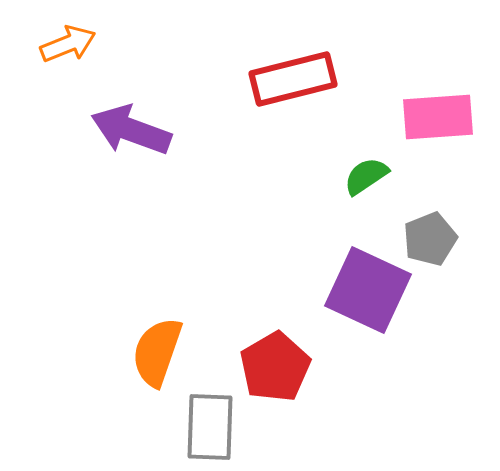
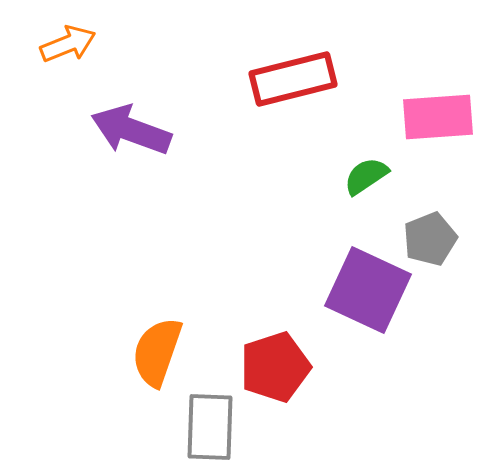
red pentagon: rotated 12 degrees clockwise
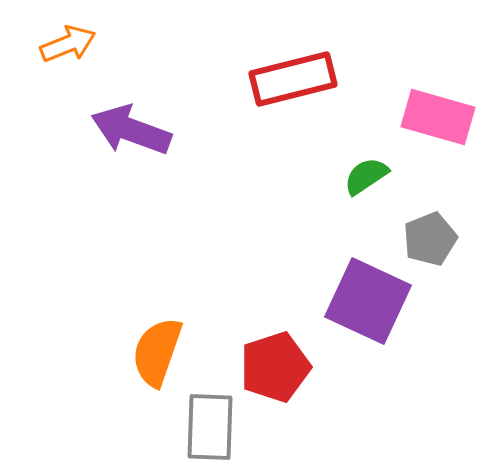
pink rectangle: rotated 20 degrees clockwise
purple square: moved 11 px down
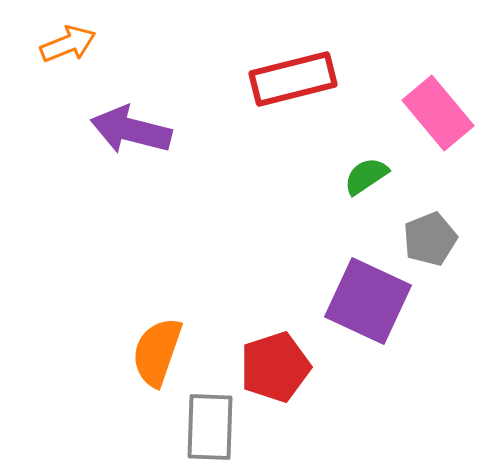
pink rectangle: moved 4 px up; rotated 34 degrees clockwise
purple arrow: rotated 6 degrees counterclockwise
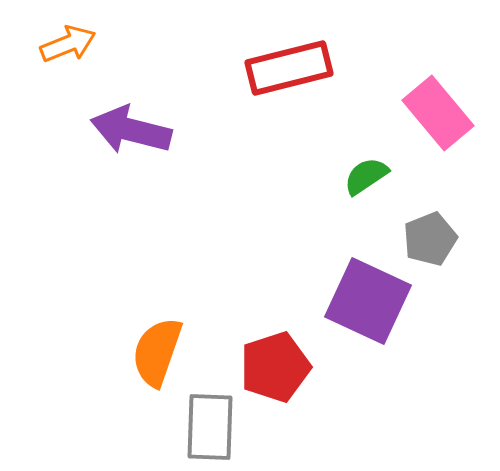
red rectangle: moved 4 px left, 11 px up
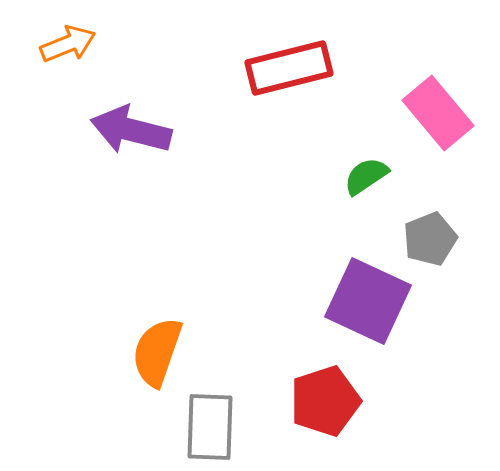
red pentagon: moved 50 px right, 34 px down
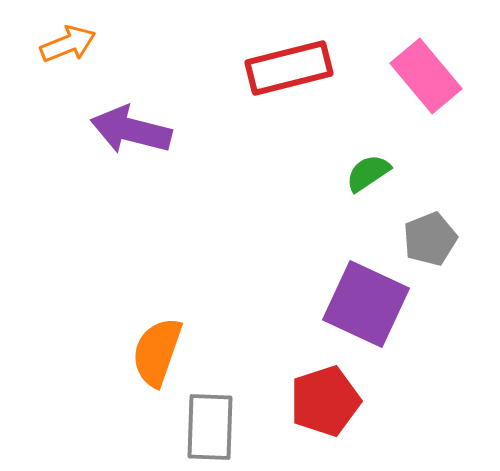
pink rectangle: moved 12 px left, 37 px up
green semicircle: moved 2 px right, 3 px up
purple square: moved 2 px left, 3 px down
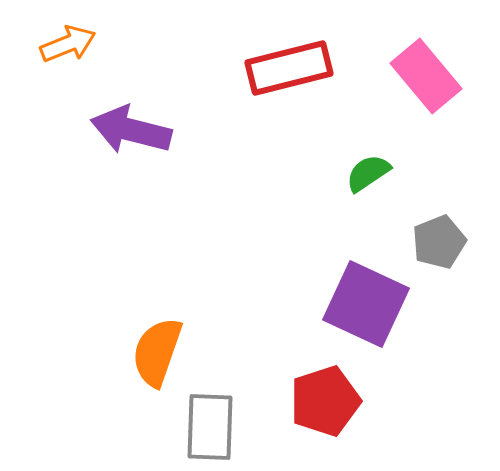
gray pentagon: moved 9 px right, 3 px down
